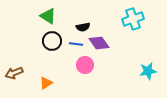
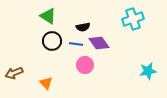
orange triangle: rotated 40 degrees counterclockwise
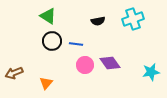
black semicircle: moved 15 px right, 6 px up
purple diamond: moved 11 px right, 20 px down
cyan star: moved 3 px right, 1 px down
orange triangle: rotated 24 degrees clockwise
